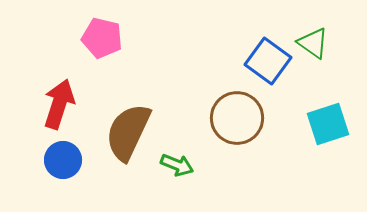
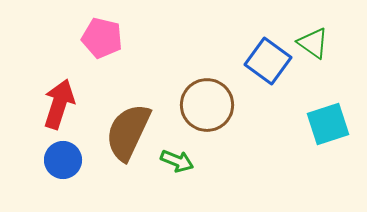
brown circle: moved 30 px left, 13 px up
green arrow: moved 4 px up
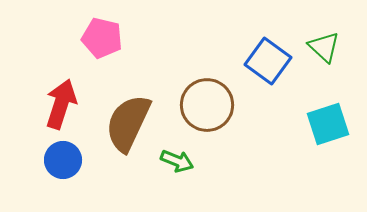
green triangle: moved 11 px right, 4 px down; rotated 8 degrees clockwise
red arrow: moved 2 px right
brown semicircle: moved 9 px up
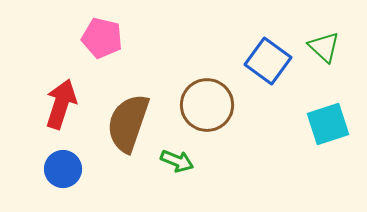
brown semicircle: rotated 6 degrees counterclockwise
blue circle: moved 9 px down
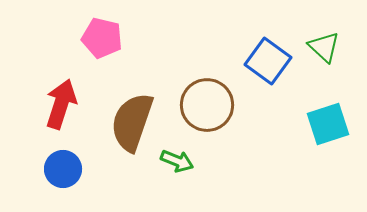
brown semicircle: moved 4 px right, 1 px up
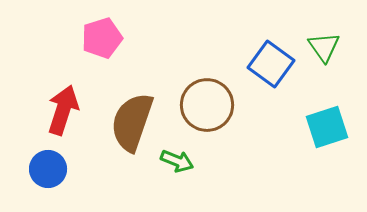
pink pentagon: rotated 30 degrees counterclockwise
green triangle: rotated 12 degrees clockwise
blue square: moved 3 px right, 3 px down
red arrow: moved 2 px right, 6 px down
cyan square: moved 1 px left, 3 px down
blue circle: moved 15 px left
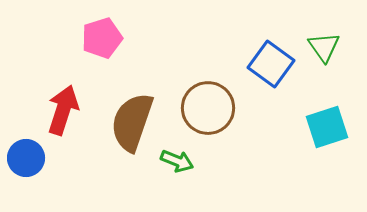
brown circle: moved 1 px right, 3 px down
blue circle: moved 22 px left, 11 px up
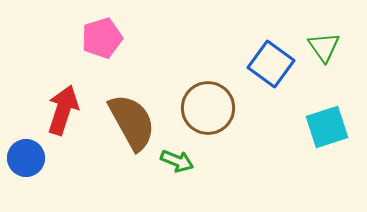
brown semicircle: rotated 132 degrees clockwise
